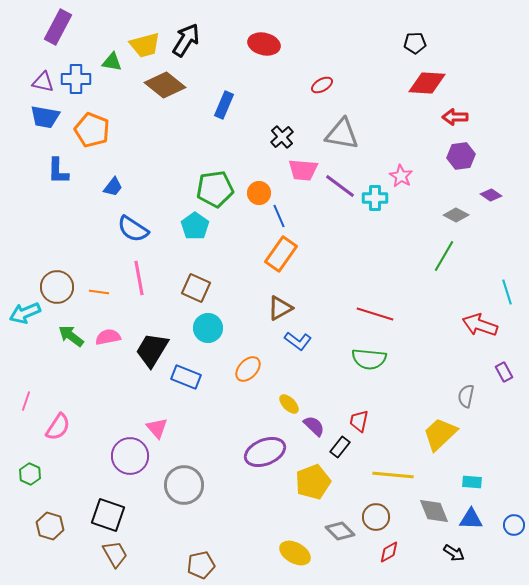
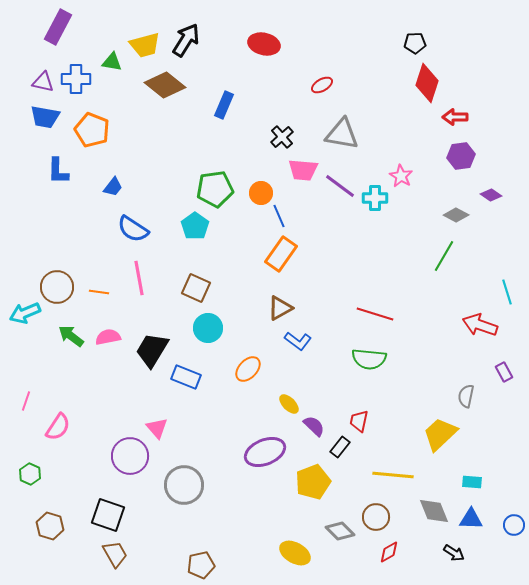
red diamond at (427, 83): rotated 75 degrees counterclockwise
orange circle at (259, 193): moved 2 px right
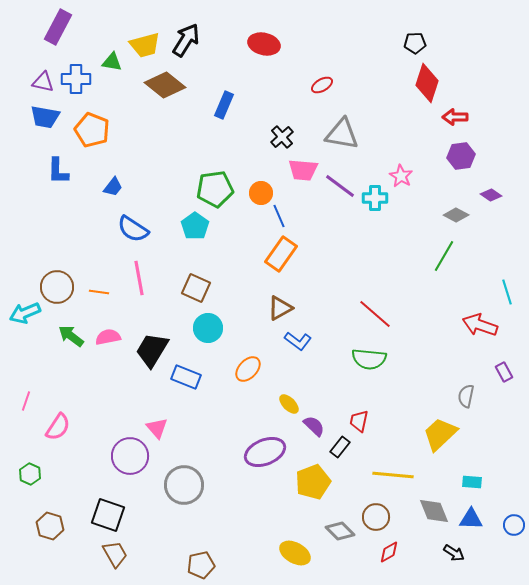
red line at (375, 314): rotated 24 degrees clockwise
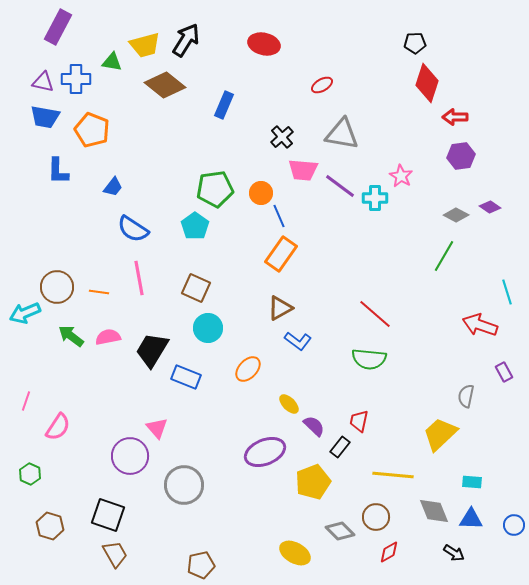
purple diamond at (491, 195): moved 1 px left, 12 px down
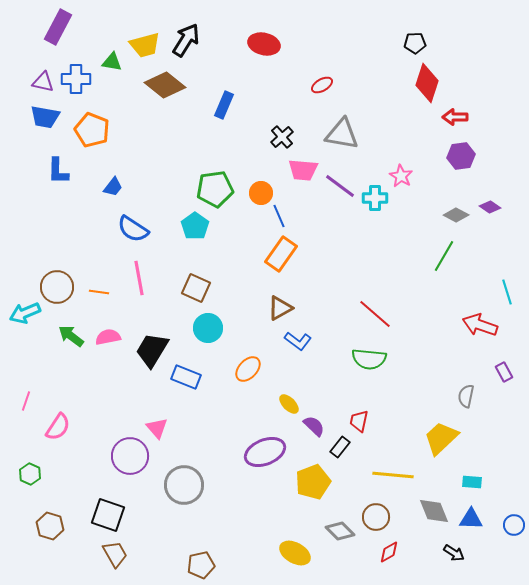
yellow trapezoid at (440, 434): moved 1 px right, 4 px down
